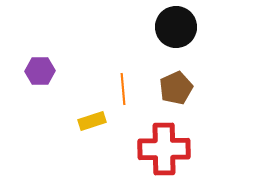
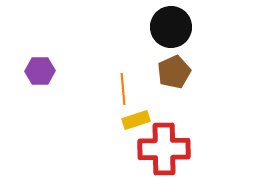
black circle: moved 5 px left
brown pentagon: moved 2 px left, 16 px up
yellow rectangle: moved 44 px right, 1 px up
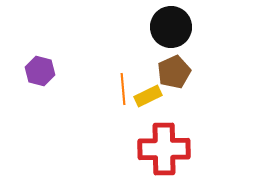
purple hexagon: rotated 16 degrees clockwise
yellow rectangle: moved 12 px right, 24 px up; rotated 8 degrees counterclockwise
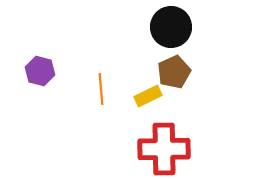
orange line: moved 22 px left
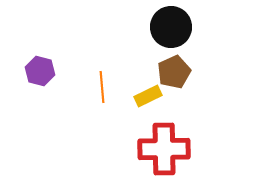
orange line: moved 1 px right, 2 px up
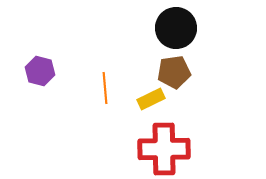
black circle: moved 5 px right, 1 px down
brown pentagon: rotated 16 degrees clockwise
orange line: moved 3 px right, 1 px down
yellow rectangle: moved 3 px right, 3 px down
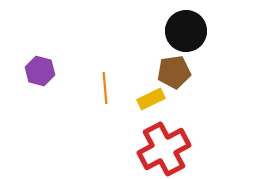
black circle: moved 10 px right, 3 px down
red cross: rotated 27 degrees counterclockwise
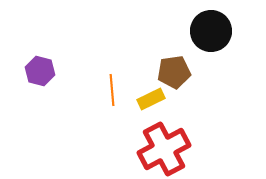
black circle: moved 25 px right
orange line: moved 7 px right, 2 px down
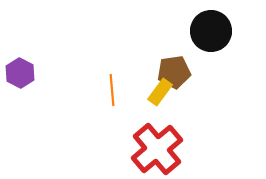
purple hexagon: moved 20 px left, 2 px down; rotated 12 degrees clockwise
yellow rectangle: moved 9 px right, 7 px up; rotated 28 degrees counterclockwise
red cross: moved 7 px left; rotated 12 degrees counterclockwise
